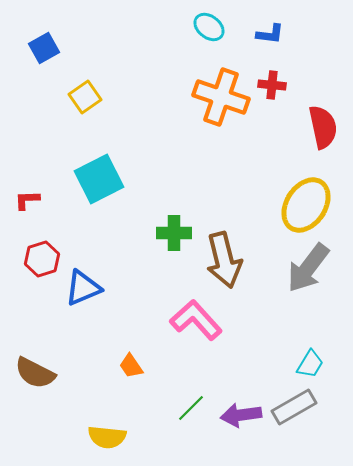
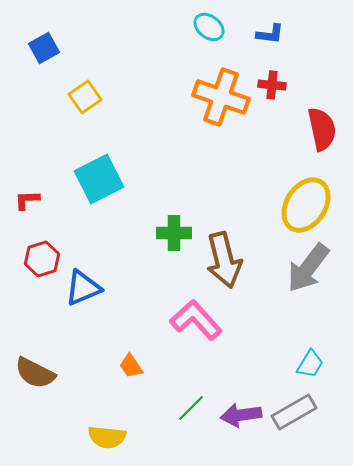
red semicircle: moved 1 px left, 2 px down
gray rectangle: moved 5 px down
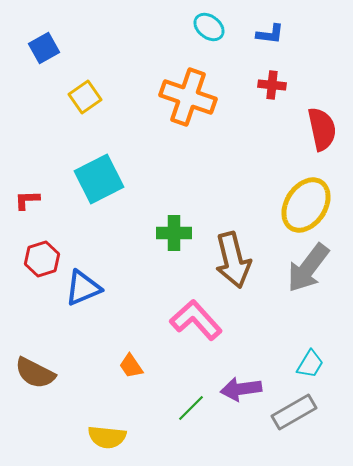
orange cross: moved 33 px left
brown arrow: moved 9 px right
purple arrow: moved 26 px up
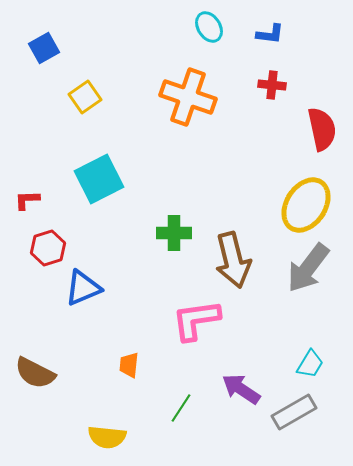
cyan ellipse: rotated 20 degrees clockwise
red hexagon: moved 6 px right, 11 px up
pink L-shape: rotated 56 degrees counterclockwise
orange trapezoid: moved 2 px left, 1 px up; rotated 40 degrees clockwise
purple arrow: rotated 42 degrees clockwise
green line: moved 10 px left; rotated 12 degrees counterclockwise
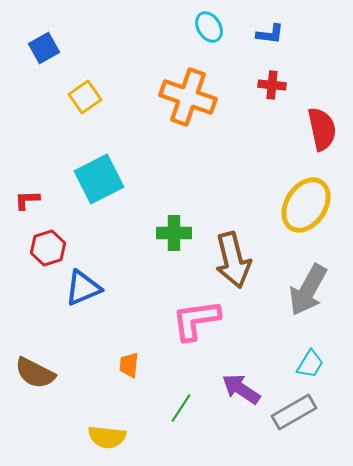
gray arrow: moved 22 px down; rotated 8 degrees counterclockwise
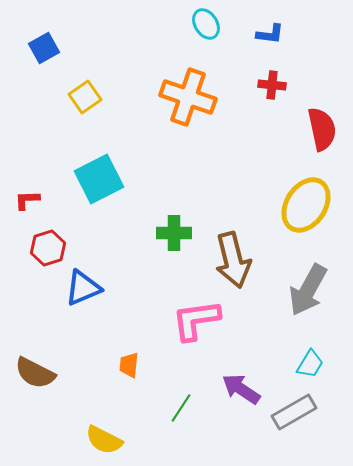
cyan ellipse: moved 3 px left, 3 px up
yellow semicircle: moved 3 px left, 3 px down; rotated 21 degrees clockwise
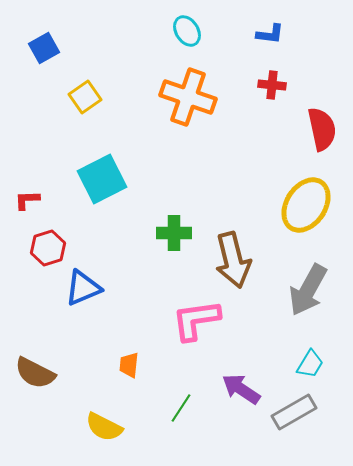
cyan ellipse: moved 19 px left, 7 px down
cyan square: moved 3 px right
yellow semicircle: moved 13 px up
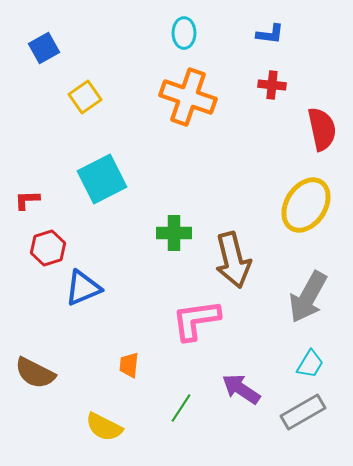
cyan ellipse: moved 3 px left, 2 px down; rotated 32 degrees clockwise
gray arrow: moved 7 px down
gray rectangle: moved 9 px right
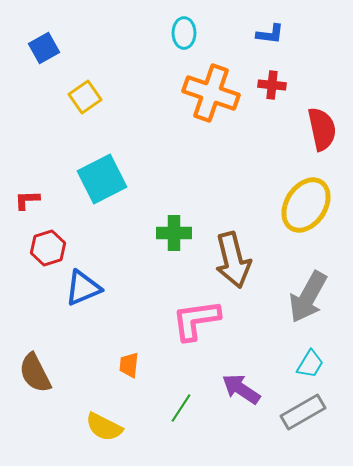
orange cross: moved 23 px right, 4 px up
brown semicircle: rotated 36 degrees clockwise
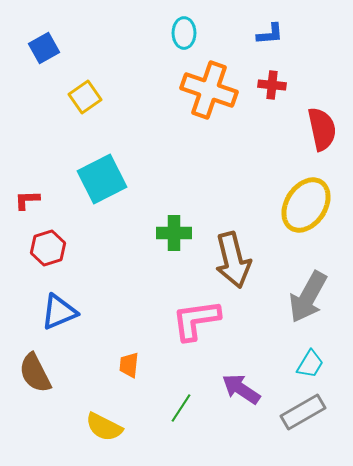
blue L-shape: rotated 12 degrees counterclockwise
orange cross: moved 2 px left, 3 px up
blue triangle: moved 24 px left, 24 px down
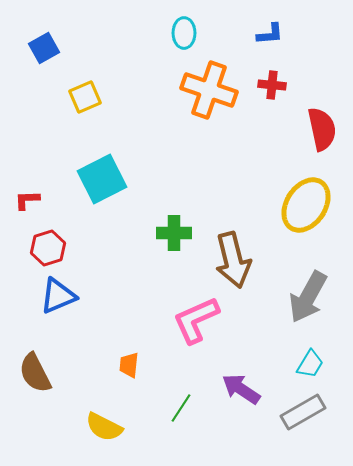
yellow square: rotated 12 degrees clockwise
blue triangle: moved 1 px left, 16 px up
pink L-shape: rotated 16 degrees counterclockwise
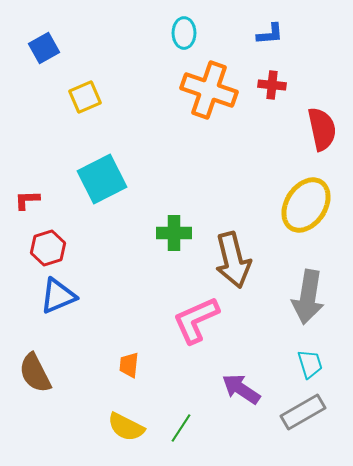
gray arrow: rotated 20 degrees counterclockwise
cyan trapezoid: rotated 48 degrees counterclockwise
green line: moved 20 px down
yellow semicircle: moved 22 px right
